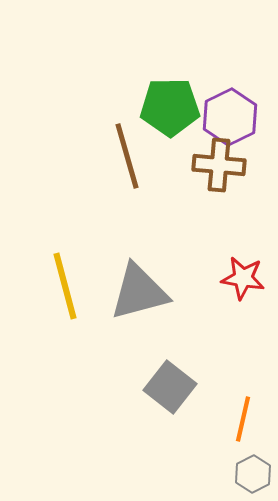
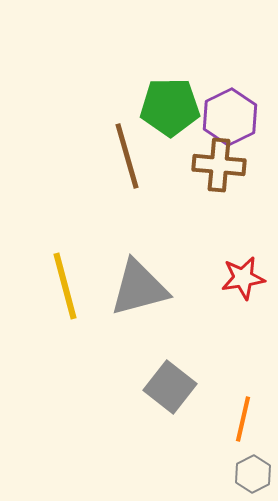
red star: rotated 18 degrees counterclockwise
gray triangle: moved 4 px up
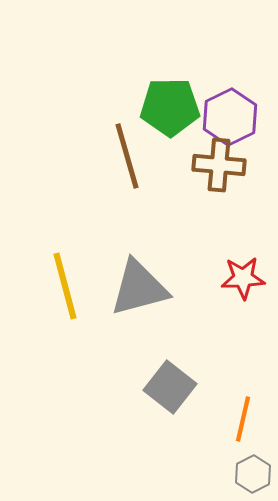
red star: rotated 6 degrees clockwise
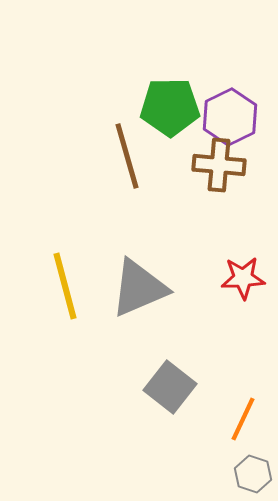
gray triangle: rotated 8 degrees counterclockwise
orange line: rotated 12 degrees clockwise
gray hexagon: rotated 15 degrees counterclockwise
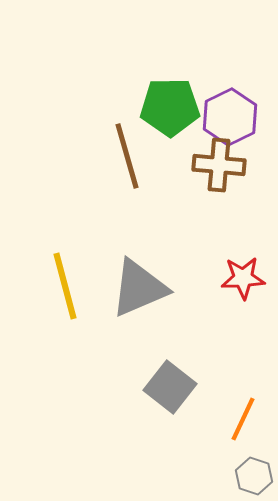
gray hexagon: moved 1 px right, 2 px down
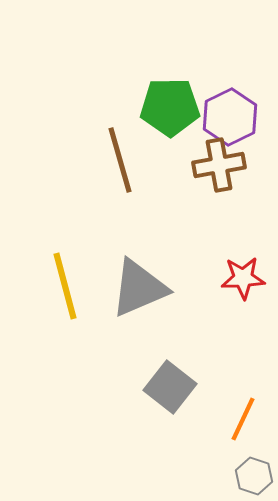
brown line: moved 7 px left, 4 px down
brown cross: rotated 15 degrees counterclockwise
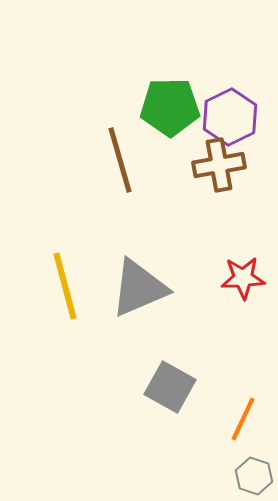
gray square: rotated 9 degrees counterclockwise
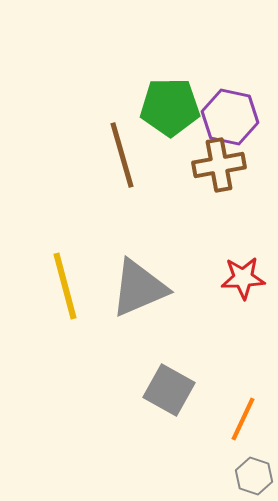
purple hexagon: rotated 22 degrees counterclockwise
brown line: moved 2 px right, 5 px up
gray square: moved 1 px left, 3 px down
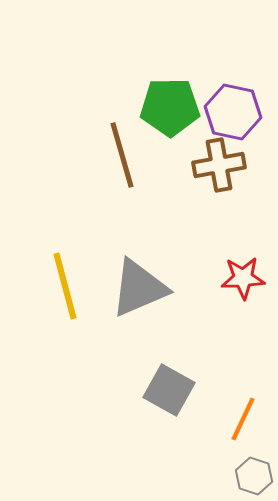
purple hexagon: moved 3 px right, 5 px up
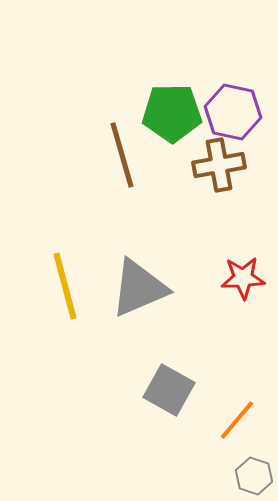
green pentagon: moved 2 px right, 6 px down
orange line: moved 6 px left, 1 px down; rotated 15 degrees clockwise
